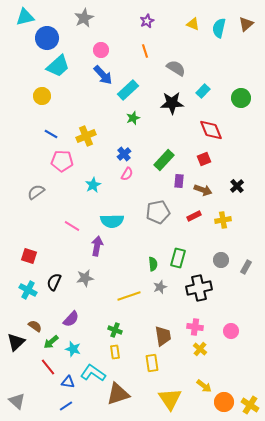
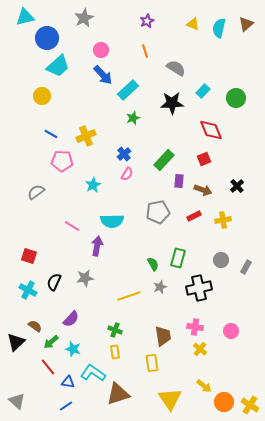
green circle at (241, 98): moved 5 px left
green semicircle at (153, 264): rotated 24 degrees counterclockwise
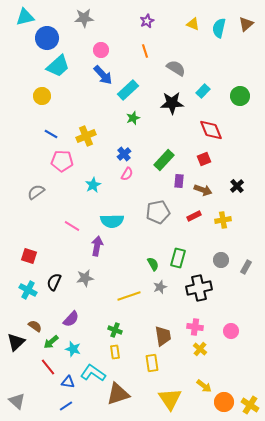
gray star at (84, 18): rotated 24 degrees clockwise
green circle at (236, 98): moved 4 px right, 2 px up
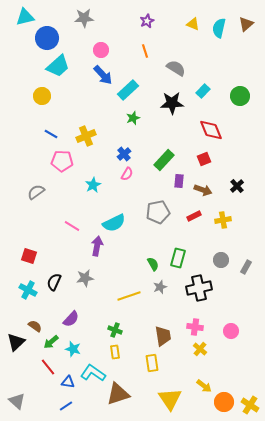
cyan semicircle at (112, 221): moved 2 px right, 2 px down; rotated 25 degrees counterclockwise
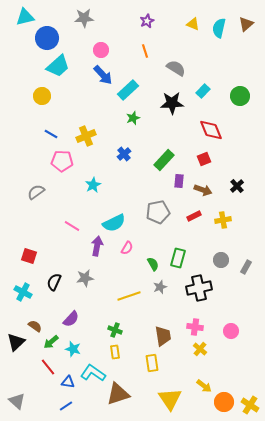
pink semicircle at (127, 174): moved 74 px down
cyan cross at (28, 290): moved 5 px left, 2 px down
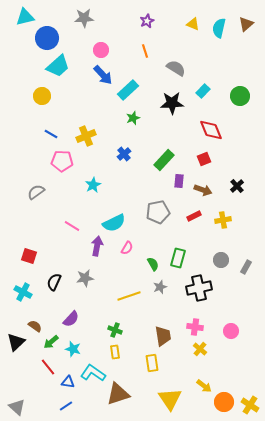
gray triangle at (17, 401): moved 6 px down
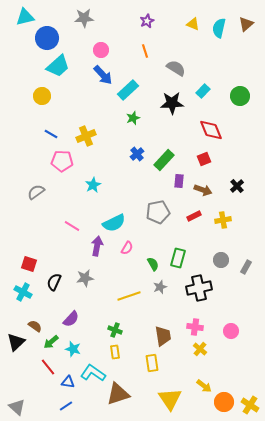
blue cross at (124, 154): moved 13 px right
red square at (29, 256): moved 8 px down
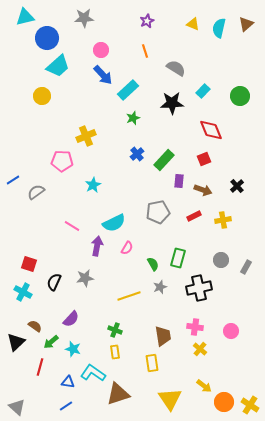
blue line at (51, 134): moved 38 px left, 46 px down; rotated 64 degrees counterclockwise
red line at (48, 367): moved 8 px left; rotated 54 degrees clockwise
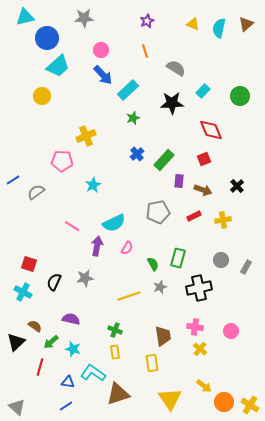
purple semicircle at (71, 319): rotated 120 degrees counterclockwise
